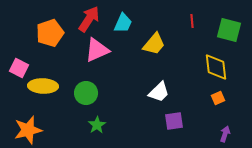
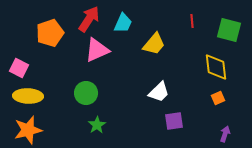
yellow ellipse: moved 15 px left, 10 px down
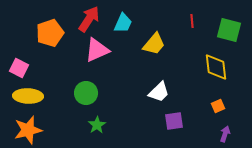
orange square: moved 8 px down
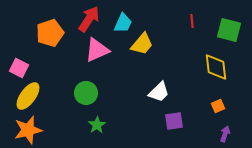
yellow trapezoid: moved 12 px left
yellow ellipse: rotated 56 degrees counterclockwise
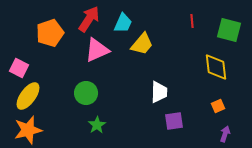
white trapezoid: rotated 45 degrees counterclockwise
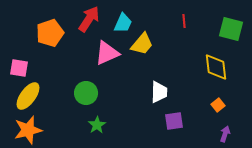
red line: moved 8 px left
green square: moved 2 px right, 1 px up
pink triangle: moved 10 px right, 3 px down
pink square: rotated 18 degrees counterclockwise
orange square: moved 1 px up; rotated 16 degrees counterclockwise
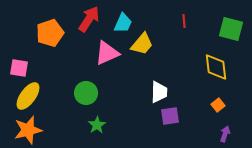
purple square: moved 4 px left, 5 px up
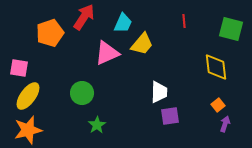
red arrow: moved 5 px left, 2 px up
green circle: moved 4 px left
purple arrow: moved 10 px up
